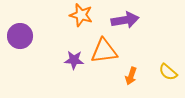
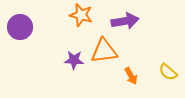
purple arrow: moved 1 px down
purple circle: moved 9 px up
orange arrow: rotated 48 degrees counterclockwise
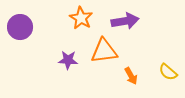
orange star: moved 3 px down; rotated 15 degrees clockwise
purple star: moved 6 px left
